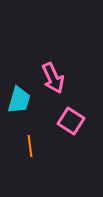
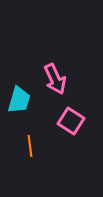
pink arrow: moved 2 px right, 1 px down
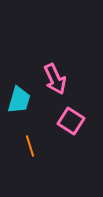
orange line: rotated 10 degrees counterclockwise
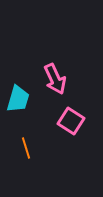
cyan trapezoid: moved 1 px left, 1 px up
orange line: moved 4 px left, 2 px down
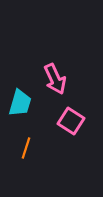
cyan trapezoid: moved 2 px right, 4 px down
orange line: rotated 35 degrees clockwise
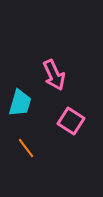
pink arrow: moved 1 px left, 4 px up
orange line: rotated 55 degrees counterclockwise
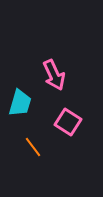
pink square: moved 3 px left, 1 px down
orange line: moved 7 px right, 1 px up
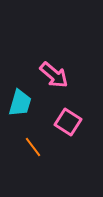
pink arrow: rotated 24 degrees counterclockwise
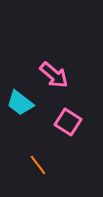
cyan trapezoid: rotated 112 degrees clockwise
orange line: moved 5 px right, 18 px down
